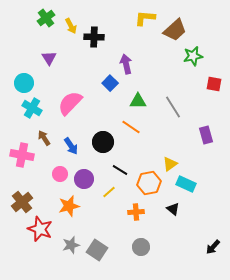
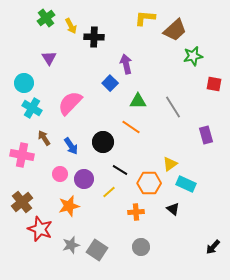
orange hexagon: rotated 10 degrees clockwise
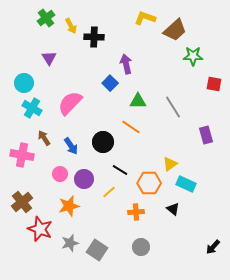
yellow L-shape: rotated 15 degrees clockwise
green star: rotated 12 degrees clockwise
gray star: moved 1 px left, 2 px up
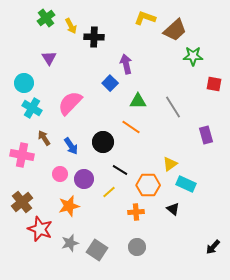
orange hexagon: moved 1 px left, 2 px down
gray circle: moved 4 px left
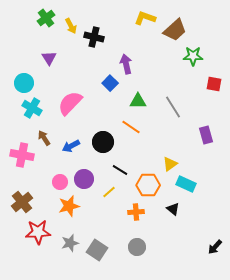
black cross: rotated 12 degrees clockwise
blue arrow: rotated 96 degrees clockwise
pink circle: moved 8 px down
red star: moved 2 px left, 3 px down; rotated 25 degrees counterclockwise
black arrow: moved 2 px right
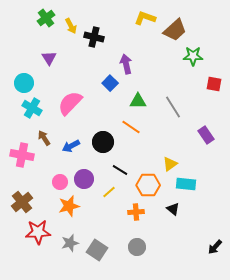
purple rectangle: rotated 18 degrees counterclockwise
cyan rectangle: rotated 18 degrees counterclockwise
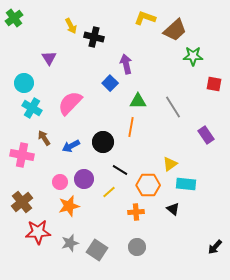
green cross: moved 32 px left
orange line: rotated 66 degrees clockwise
